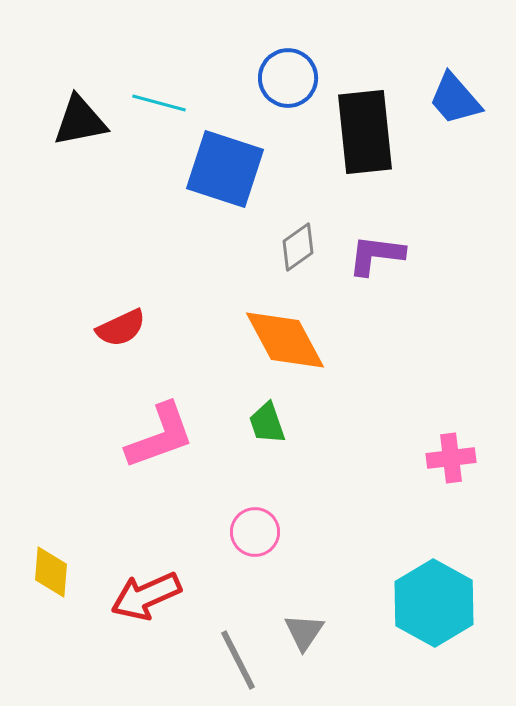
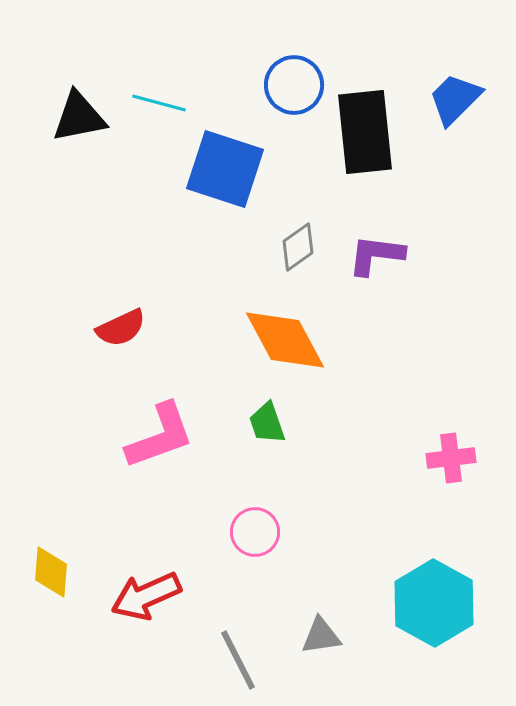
blue circle: moved 6 px right, 7 px down
blue trapezoid: rotated 86 degrees clockwise
black triangle: moved 1 px left, 4 px up
gray triangle: moved 17 px right, 4 px down; rotated 48 degrees clockwise
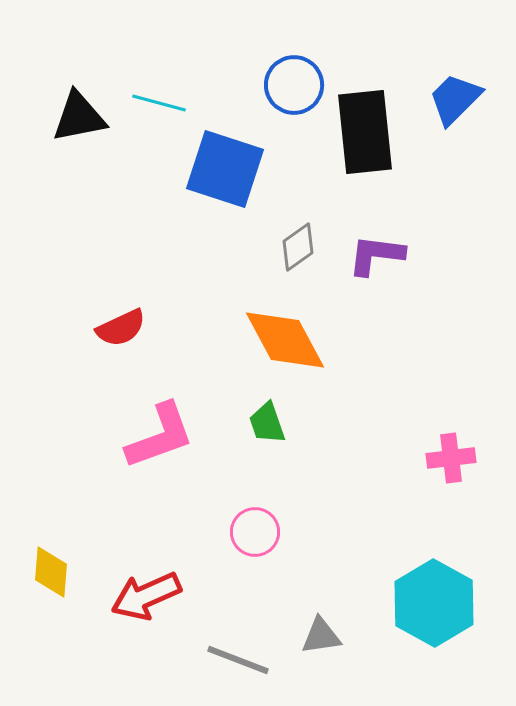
gray line: rotated 42 degrees counterclockwise
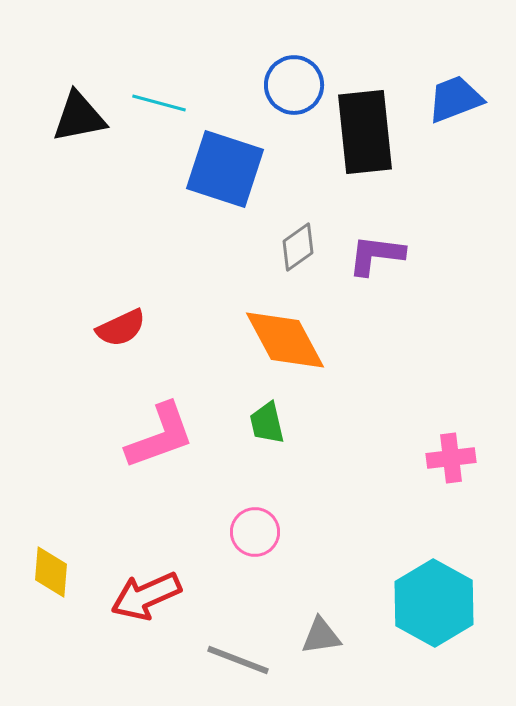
blue trapezoid: rotated 24 degrees clockwise
green trapezoid: rotated 6 degrees clockwise
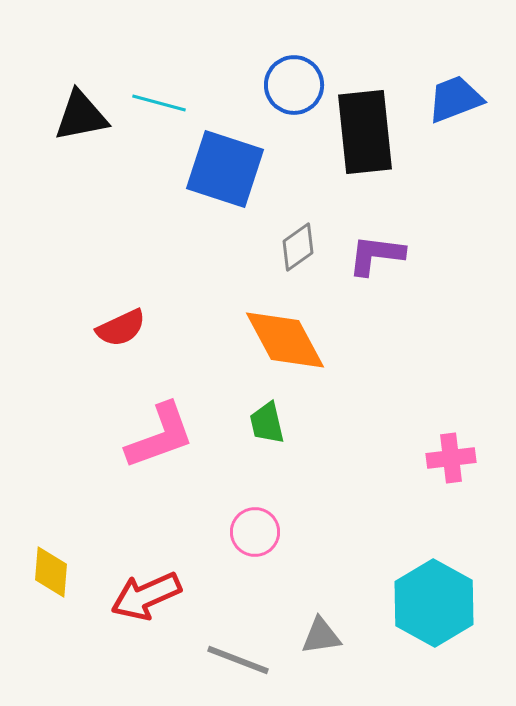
black triangle: moved 2 px right, 1 px up
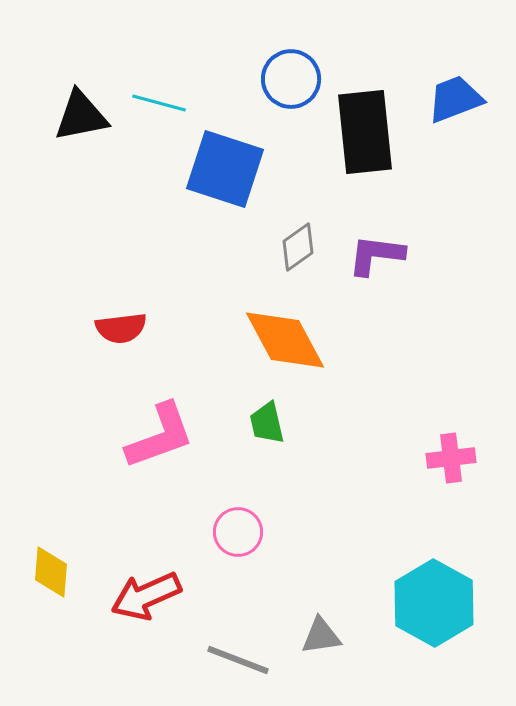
blue circle: moved 3 px left, 6 px up
red semicircle: rotated 18 degrees clockwise
pink circle: moved 17 px left
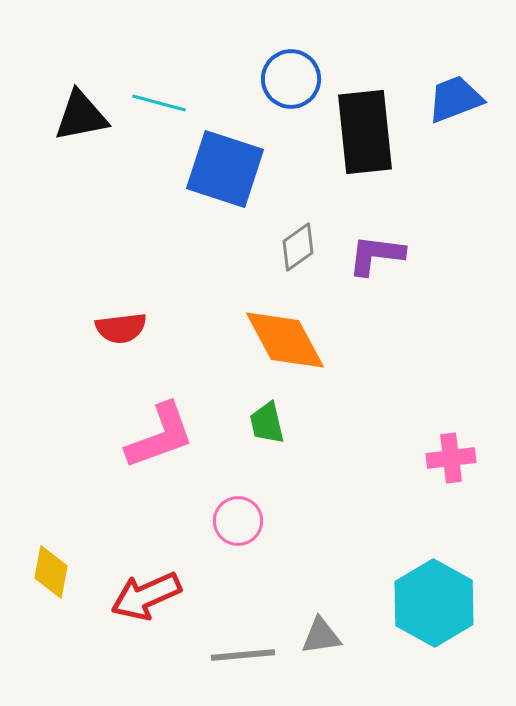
pink circle: moved 11 px up
yellow diamond: rotated 6 degrees clockwise
gray line: moved 5 px right, 5 px up; rotated 26 degrees counterclockwise
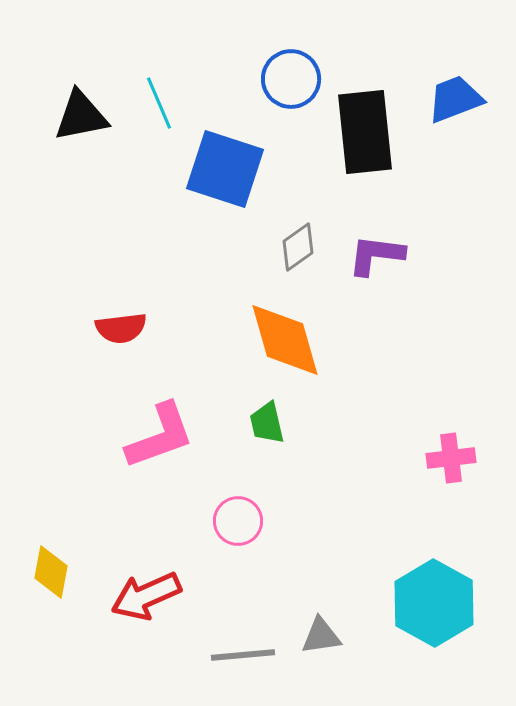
cyan line: rotated 52 degrees clockwise
orange diamond: rotated 12 degrees clockwise
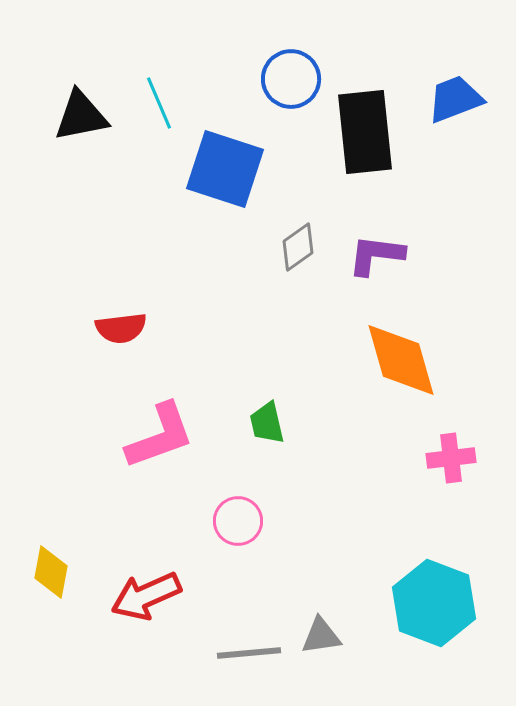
orange diamond: moved 116 px right, 20 px down
cyan hexagon: rotated 8 degrees counterclockwise
gray line: moved 6 px right, 2 px up
